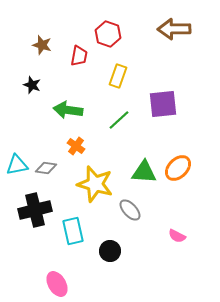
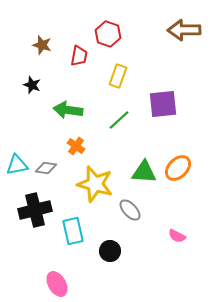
brown arrow: moved 10 px right, 1 px down
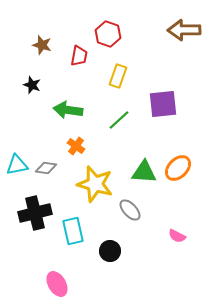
black cross: moved 3 px down
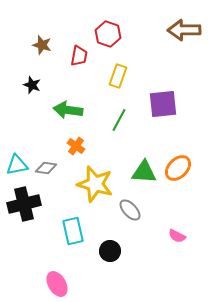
green line: rotated 20 degrees counterclockwise
black cross: moved 11 px left, 9 px up
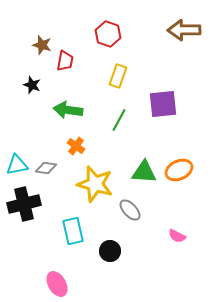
red trapezoid: moved 14 px left, 5 px down
orange ellipse: moved 1 px right, 2 px down; rotated 20 degrees clockwise
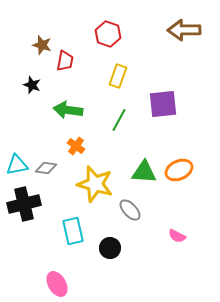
black circle: moved 3 px up
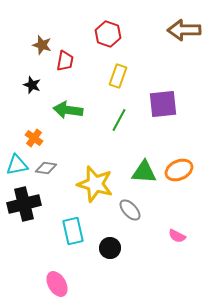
orange cross: moved 42 px left, 8 px up
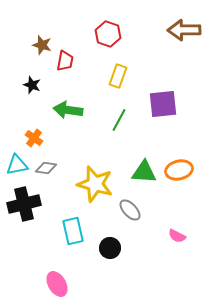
orange ellipse: rotated 12 degrees clockwise
